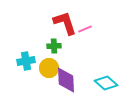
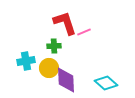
pink line: moved 1 px left, 3 px down
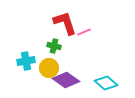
green cross: rotated 16 degrees clockwise
purple diamond: rotated 52 degrees counterclockwise
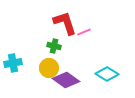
cyan cross: moved 13 px left, 2 px down
cyan diamond: moved 1 px right, 9 px up; rotated 10 degrees counterclockwise
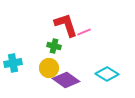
red L-shape: moved 1 px right, 2 px down
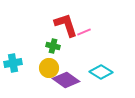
green cross: moved 1 px left
cyan diamond: moved 6 px left, 2 px up
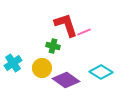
cyan cross: rotated 24 degrees counterclockwise
yellow circle: moved 7 px left
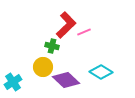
red L-shape: rotated 64 degrees clockwise
green cross: moved 1 px left
cyan cross: moved 19 px down
yellow circle: moved 1 px right, 1 px up
purple diamond: rotated 8 degrees clockwise
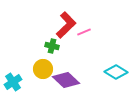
yellow circle: moved 2 px down
cyan diamond: moved 15 px right
